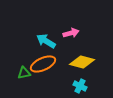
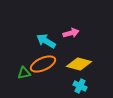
yellow diamond: moved 3 px left, 2 px down
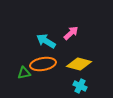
pink arrow: rotated 28 degrees counterclockwise
orange ellipse: rotated 15 degrees clockwise
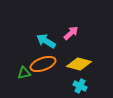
orange ellipse: rotated 10 degrees counterclockwise
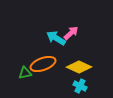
cyan arrow: moved 10 px right, 3 px up
yellow diamond: moved 3 px down; rotated 10 degrees clockwise
green triangle: moved 1 px right
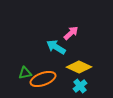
cyan arrow: moved 9 px down
orange ellipse: moved 15 px down
cyan cross: rotated 24 degrees clockwise
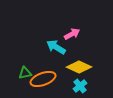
pink arrow: moved 1 px right, 1 px down; rotated 14 degrees clockwise
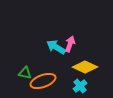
pink arrow: moved 2 px left, 10 px down; rotated 42 degrees counterclockwise
yellow diamond: moved 6 px right
green triangle: rotated 24 degrees clockwise
orange ellipse: moved 2 px down
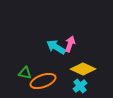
yellow diamond: moved 2 px left, 2 px down
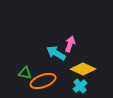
cyan arrow: moved 6 px down
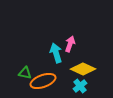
cyan arrow: rotated 42 degrees clockwise
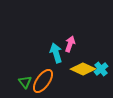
green triangle: moved 9 px down; rotated 40 degrees clockwise
orange ellipse: rotated 35 degrees counterclockwise
cyan cross: moved 21 px right, 17 px up
